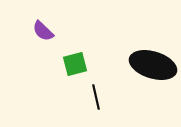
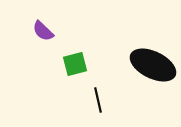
black ellipse: rotated 9 degrees clockwise
black line: moved 2 px right, 3 px down
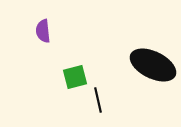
purple semicircle: rotated 40 degrees clockwise
green square: moved 13 px down
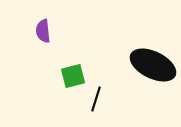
green square: moved 2 px left, 1 px up
black line: moved 2 px left, 1 px up; rotated 30 degrees clockwise
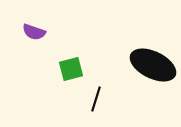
purple semicircle: moved 9 px left, 1 px down; rotated 65 degrees counterclockwise
green square: moved 2 px left, 7 px up
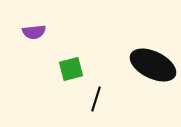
purple semicircle: rotated 25 degrees counterclockwise
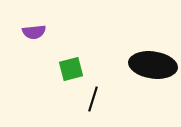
black ellipse: rotated 18 degrees counterclockwise
black line: moved 3 px left
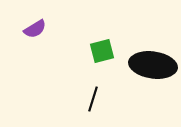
purple semicircle: moved 1 px right, 3 px up; rotated 25 degrees counterclockwise
green square: moved 31 px right, 18 px up
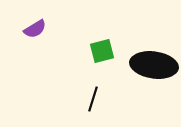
black ellipse: moved 1 px right
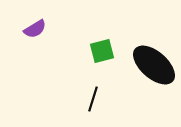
black ellipse: rotated 33 degrees clockwise
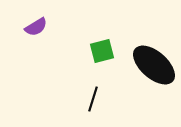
purple semicircle: moved 1 px right, 2 px up
